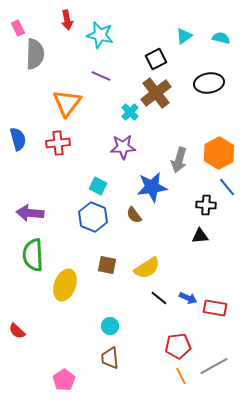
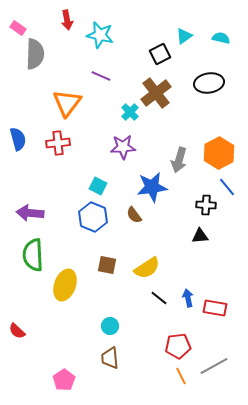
pink rectangle: rotated 28 degrees counterclockwise
black square: moved 4 px right, 5 px up
blue arrow: rotated 126 degrees counterclockwise
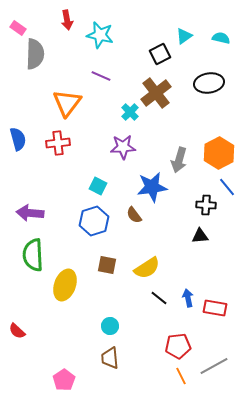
blue hexagon: moved 1 px right, 4 px down; rotated 20 degrees clockwise
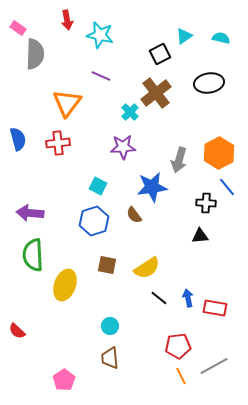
black cross: moved 2 px up
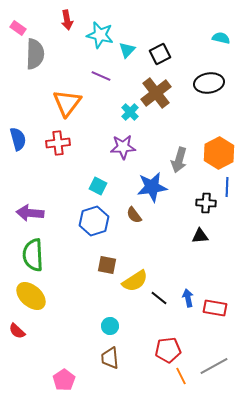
cyan triangle: moved 57 px left, 14 px down; rotated 12 degrees counterclockwise
blue line: rotated 42 degrees clockwise
yellow semicircle: moved 12 px left, 13 px down
yellow ellipse: moved 34 px left, 11 px down; rotated 68 degrees counterclockwise
red pentagon: moved 10 px left, 4 px down
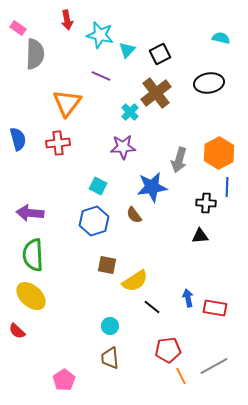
black line: moved 7 px left, 9 px down
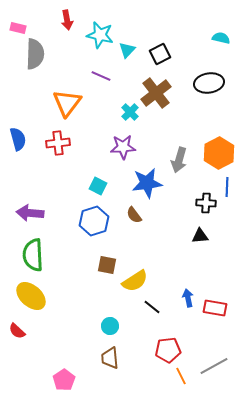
pink rectangle: rotated 21 degrees counterclockwise
blue star: moved 5 px left, 4 px up
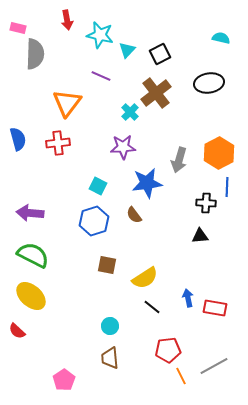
green semicircle: rotated 120 degrees clockwise
yellow semicircle: moved 10 px right, 3 px up
